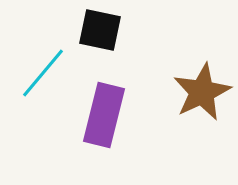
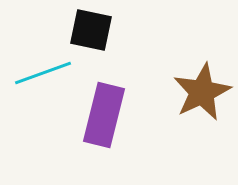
black square: moved 9 px left
cyan line: rotated 30 degrees clockwise
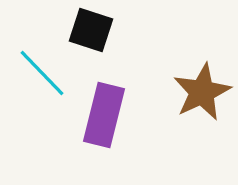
black square: rotated 6 degrees clockwise
cyan line: moved 1 px left; rotated 66 degrees clockwise
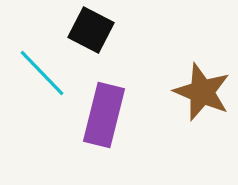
black square: rotated 9 degrees clockwise
brown star: rotated 24 degrees counterclockwise
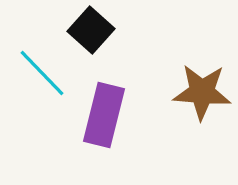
black square: rotated 15 degrees clockwise
brown star: rotated 18 degrees counterclockwise
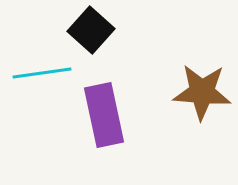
cyan line: rotated 54 degrees counterclockwise
purple rectangle: rotated 26 degrees counterclockwise
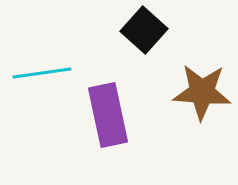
black square: moved 53 px right
purple rectangle: moved 4 px right
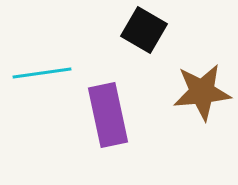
black square: rotated 12 degrees counterclockwise
brown star: rotated 10 degrees counterclockwise
